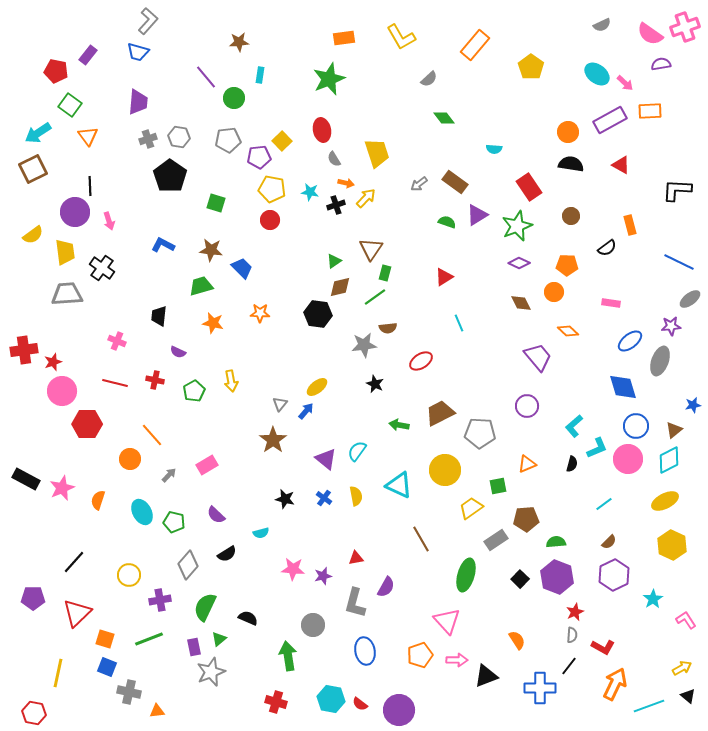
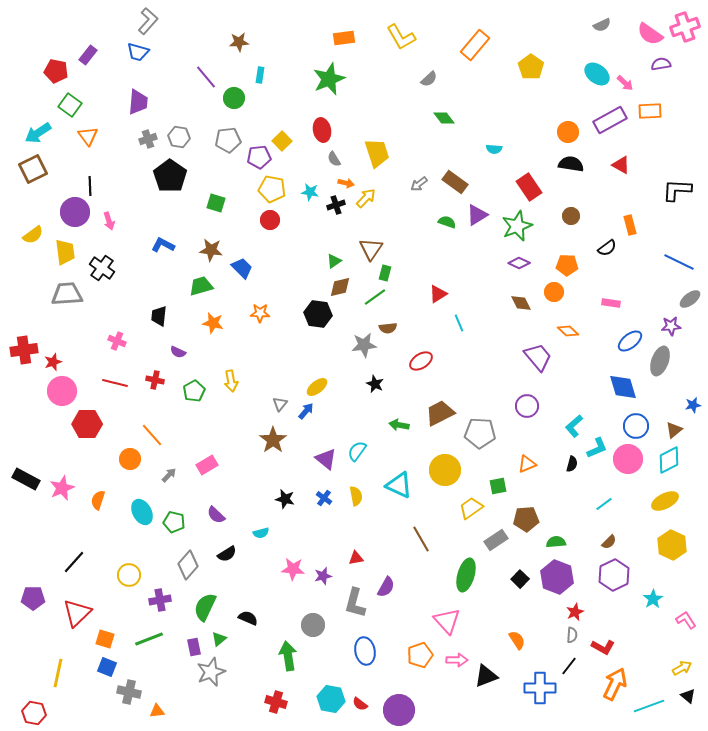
red triangle at (444, 277): moved 6 px left, 17 px down
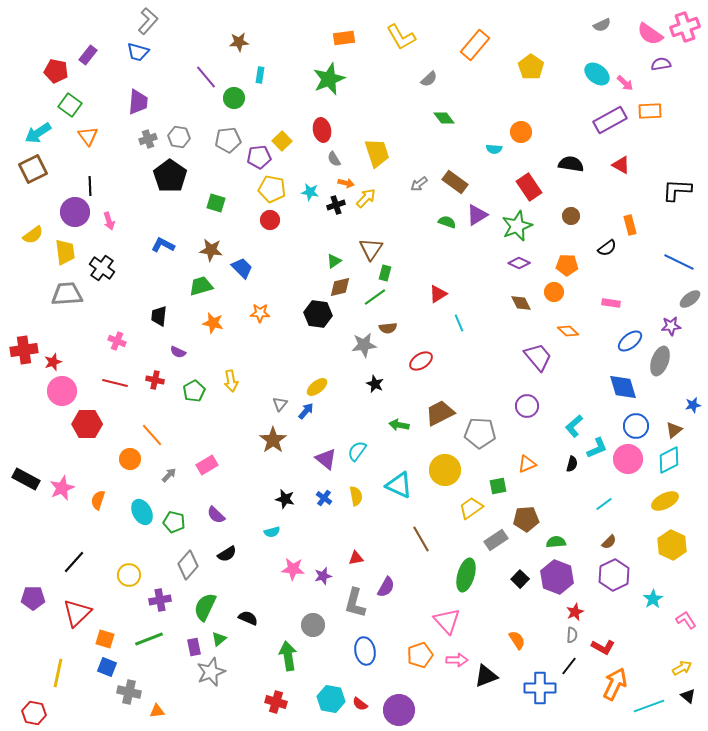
orange circle at (568, 132): moved 47 px left
cyan semicircle at (261, 533): moved 11 px right, 1 px up
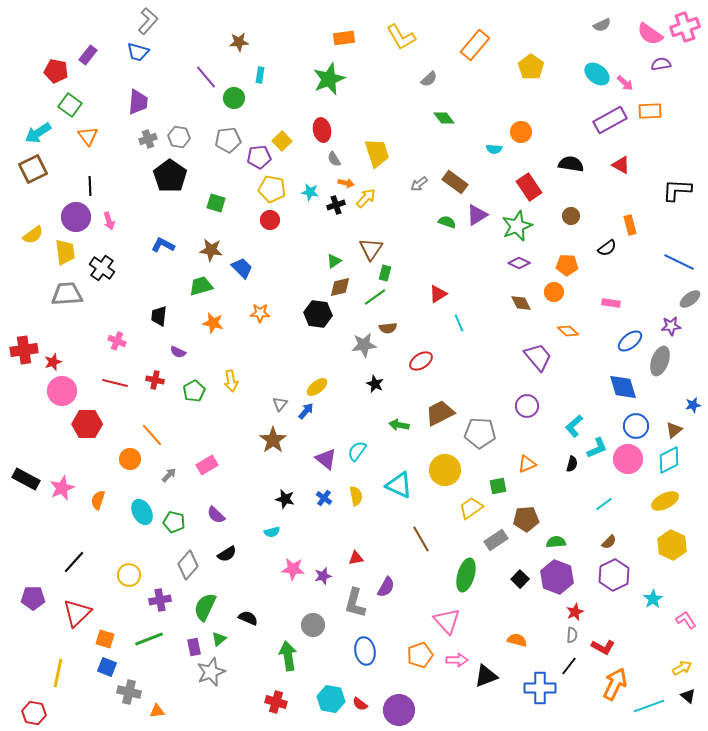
purple circle at (75, 212): moved 1 px right, 5 px down
orange semicircle at (517, 640): rotated 42 degrees counterclockwise
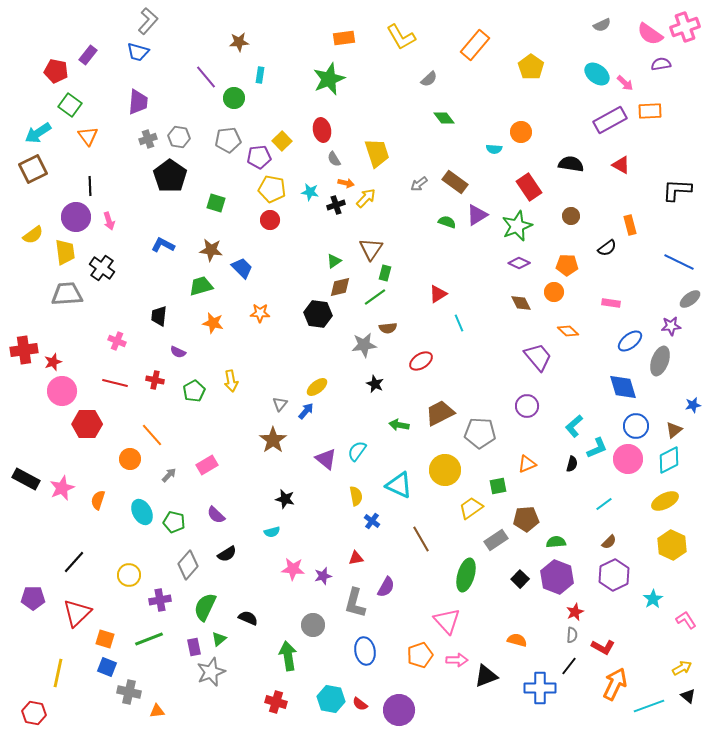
blue cross at (324, 498): moved 48 px right, 23 px down
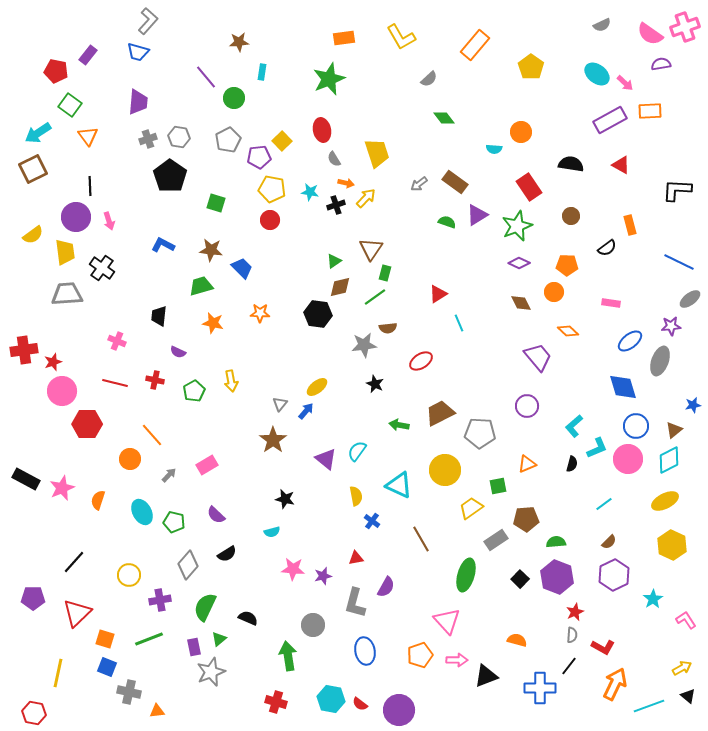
cyan rectangle at (260, 75): moved 2 px right, 3 px up
gray pentagon at (228, 140): rotated 20 degrees counterclockwise
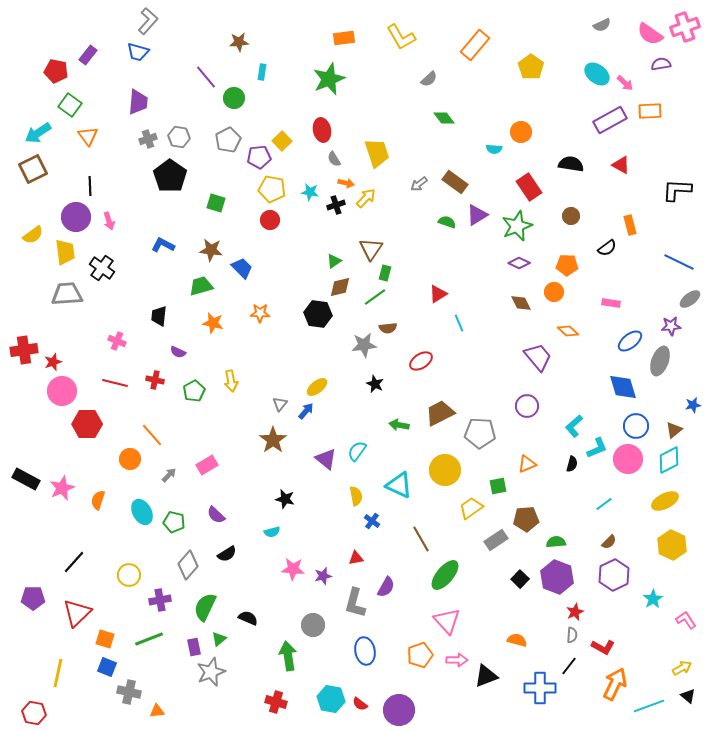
green ellipse at (466, 575): moved 21 px left; rotated 24 degrees clockwise
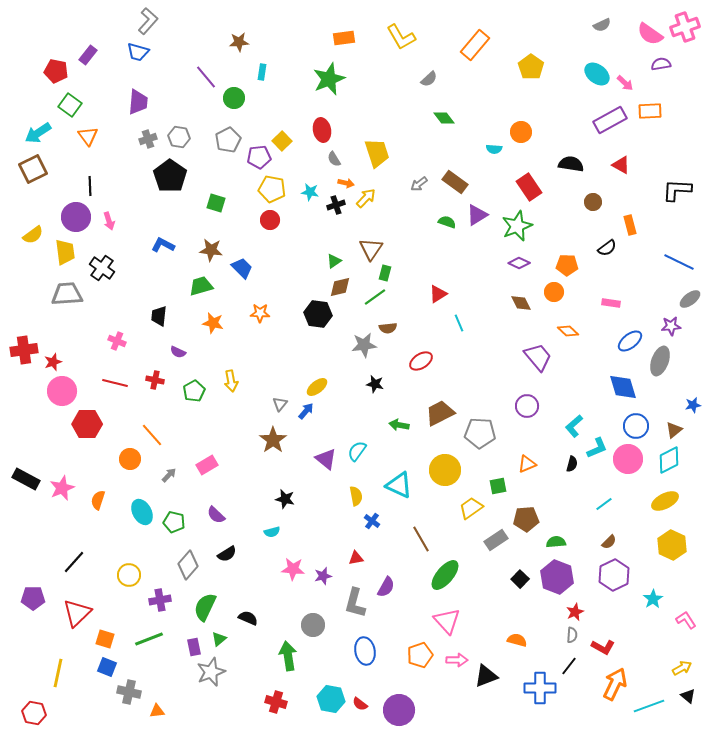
brown circle at (571, 216): moved 22 px right, 14 px up
black star at (375, 384): rotated 12 degrees counterclockwise
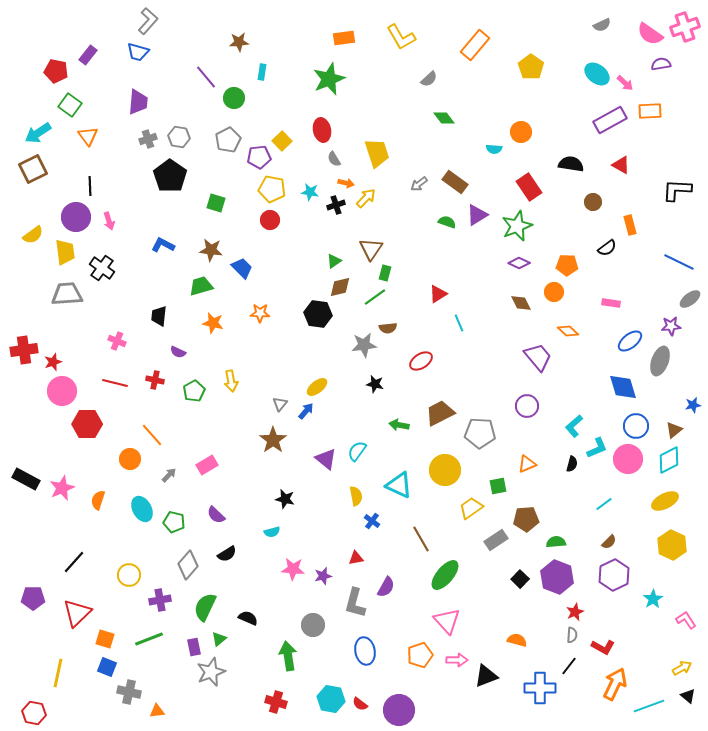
cyan ellipse at (142, 512): moved 3 px up
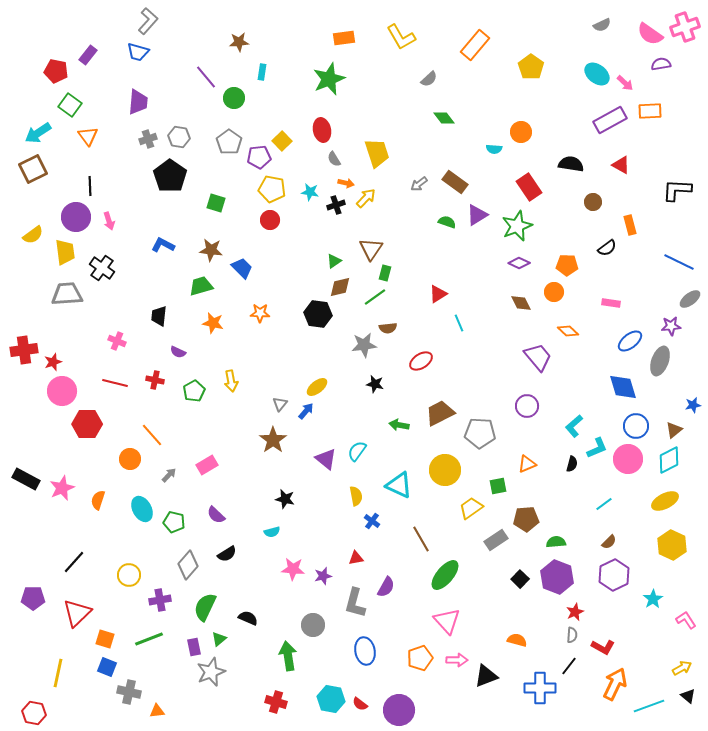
gray pentagon at (228, 140): moved 1 px right, 2 px down; rotated 10 degrees counterclockwise
orange pentagon at (420, 655): moved 3 px down
